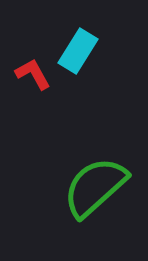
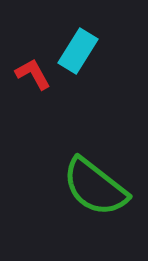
green semicircle: rotated 100 degrees counterclockwise
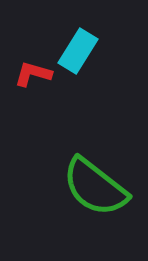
red L-shape: rotated 45 degrees counterclockwise
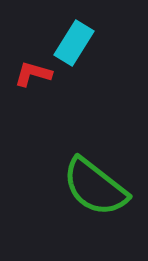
cyan rectangle: moved 4 px left, 8 px up
